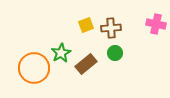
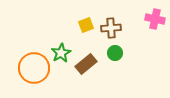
pink cross: moved 1 px left, 5 px up
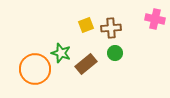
green star: rotated 24 degrees counterclockwise
orange circle: moved 1 px right, 1 px down
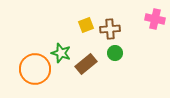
brown cross: moved 1 px left, 1 px down
